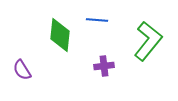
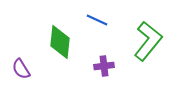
blue line: rotated 20 degrees clockwise
green diamond: moved 7 px down
purple semicircle: moved 1 px left, 1 px up
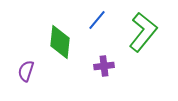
blue line: rotated 75 degrees counterclockwise
green L-shape: moved 5 px left, 9 px up
purple semicircle: moved 5 px right, 2 px down; rotated 50 degrees clockwise
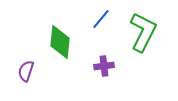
blue line: moved 4 px right, 1 px up
green L-shape: rotated 12 degrees counterclockwise
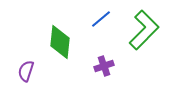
blue line: rotated 10 degrees clockwise
green L-shape: moved 1 px right, 2 px up; rotated 18 degrees clockwise
purple cross: rotated 12 degrees counterclockwise
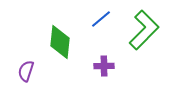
purple cross: rotated 18 degrees clockwise
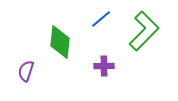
green L-shape: moved 1 px down
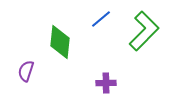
purple cross: moved 2 px right, 17 px down
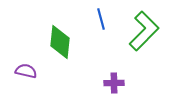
blue line: rotated 65 degrees counterclockwise
purple semicircle: rotated 85 degrees clockwise
purple cross: moved 8 px right
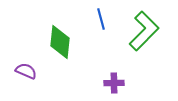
purple semicircle: rotated 10 degrees clockwise
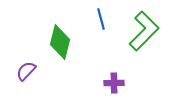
green diamond: rotated 8 degrees clockwise
purple semicircle: rotated 70 degrees counterclockwise
